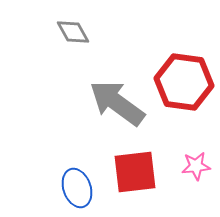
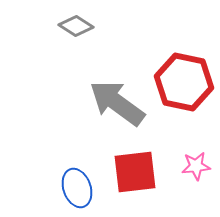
gray diamond: moved 3 px right, 6 px up; rotated 28 degrees counterclockwise
red hexagon: rotated 4 degrees clockwise
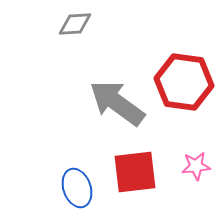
gray diamond: moved 1 px left, 2 px up; rotated 36 degrees counterclockwise
red hexagon: rotated 4 degrees counterclockwise
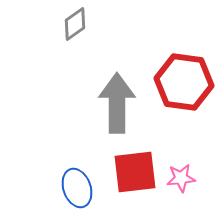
gray diamond: rotated 32 degrees counterclockwise
gray arrow: rotated 54 degrees clockwise
pink star: moved 15 px left, 12 px down
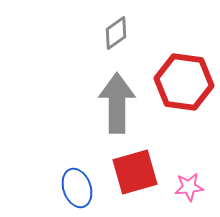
gray diamond: moved 41 px right, 9 px down
red square: rotated 9 degrees counterclockwise
pink star: moved 8 px right, 9 px down
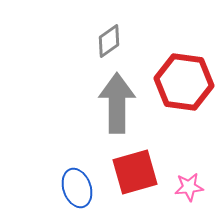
gray diamond: moved 7 px left, 8 px down
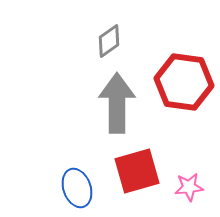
red square: moved 2 px right, 1 px up
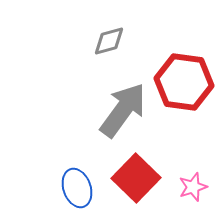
gray diamond: rotated 20 degrees clockwise
gray arrow: moved 6 px right, 7 px down; rotated 36 degrees clockwise
red square: moved 1 px left, 7 px down; rotated 30 degrees counterclockwise
pink star: moved 4 px right; rotated 12 degrees counterclockwise
